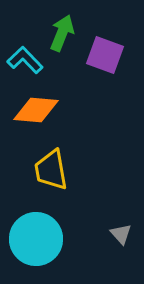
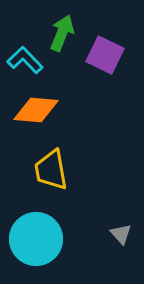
purple square: rotated 6 degrees clockwise
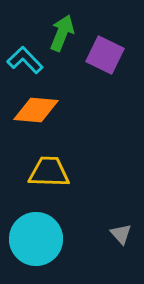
yellow trapezoid: moved 2 px left, 2 px down; rotated 102 degrees clockwise
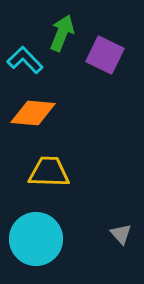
orange diamond: moved 3 px left, 3 px down
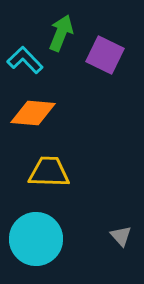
green arrow: moved 1 px left
gray triangle: moved 2 px down
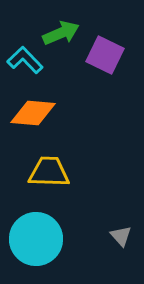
green arrow: rotated 45 degrees clockwise
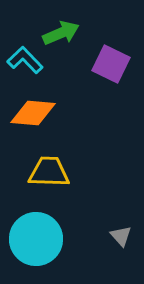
purple square: moved 6 px right, 9 px down
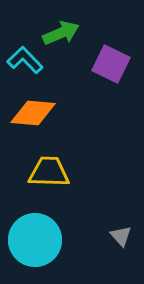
cyan circle: moved 1 px left, 1 px down
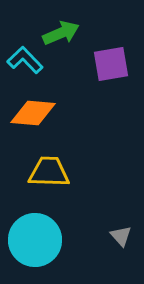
purple square: rotated 36 degrees counterclockwise
